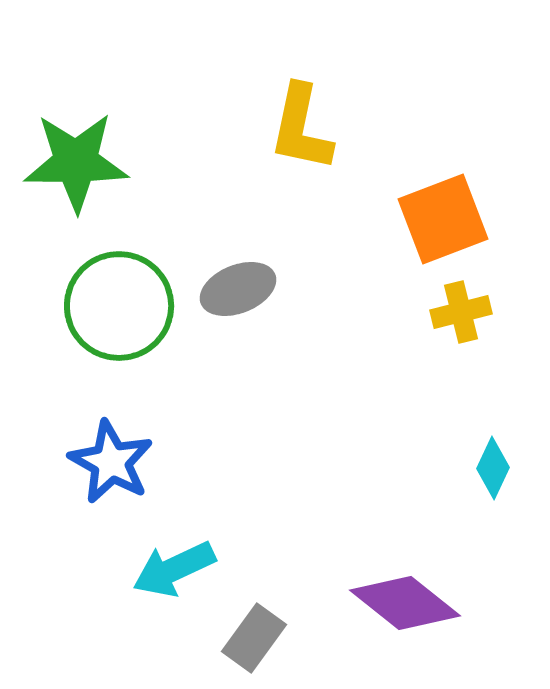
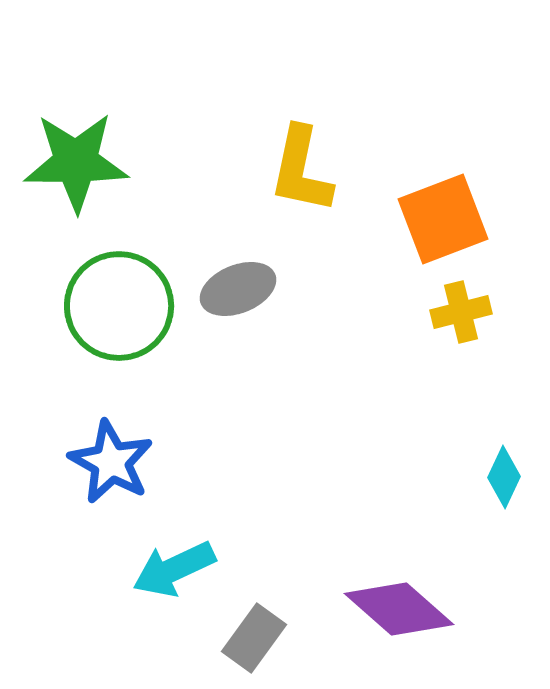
yellow L-shape: moved 42 px down
cyan diamond: moved 11 px right, 9 px down
purple diamond: moved 6 px left, 6 px down; rotated 3 degrees clockwise
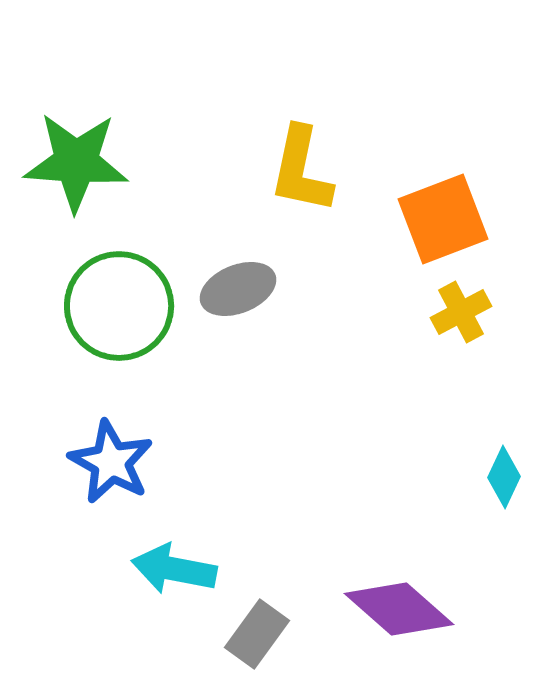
green star: rotated 4 degrees clockwise
yellow cross: rotated 14 degrees counterclockwise
cyan arrow: rotated 36 degrees clockwise
gray rectangle: moved 3 px right, 4 px up
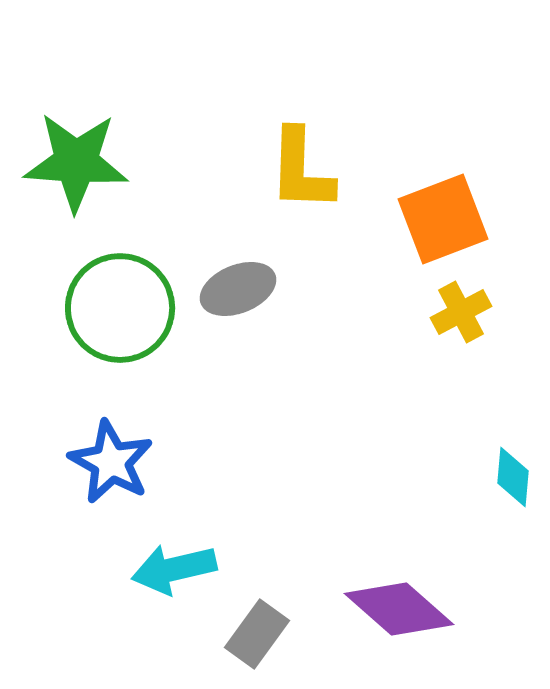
yellow L-shape: rotated 10 degrees counterclockwise
green circle: moved 1 px right, 2 px down
cyan diamond: moved 9 px right; rotated 20 degrees counterclockwise
cyan arrow: rotated 24 degrees counterclockwise
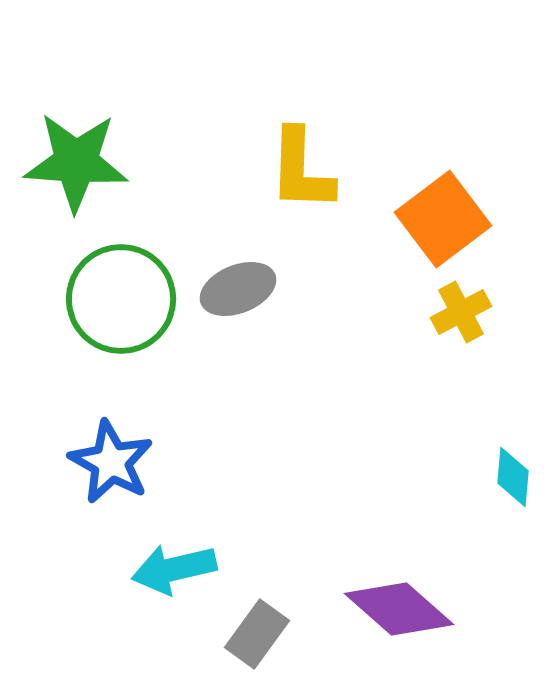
orange square: rotated 16 degrees counterclockwise
green circle: moved 1 px right, 9 px up
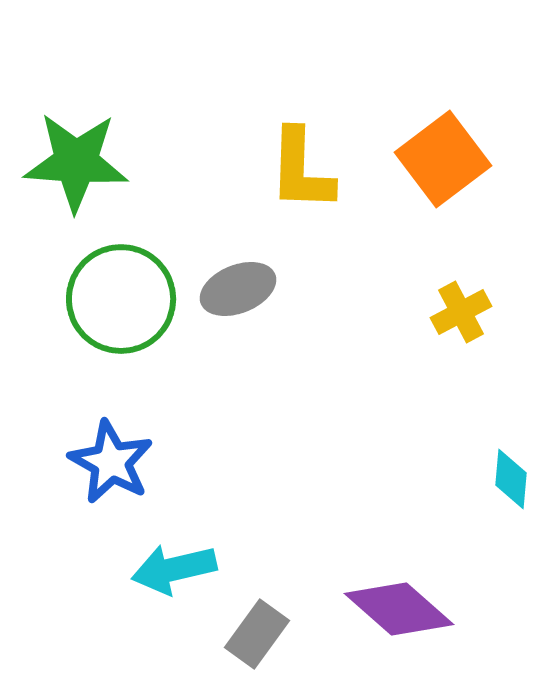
orange square: moved 60 px up
cyan diamond: moved 2 px left, 2 px down
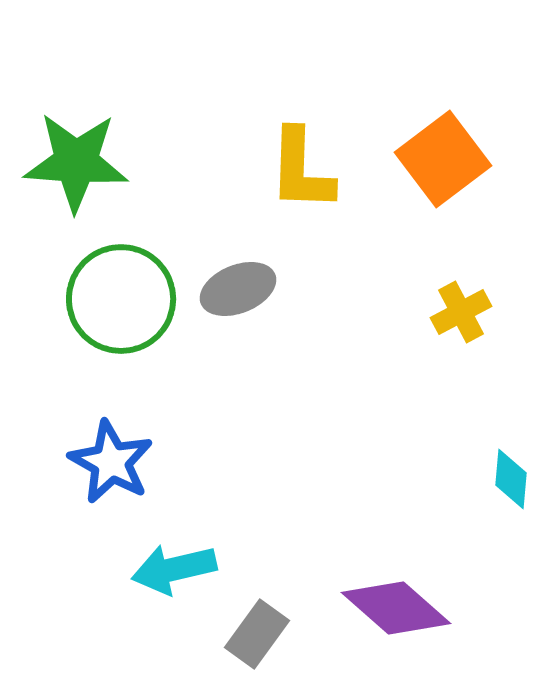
purple diamond: moved 3 px left, 1 px up
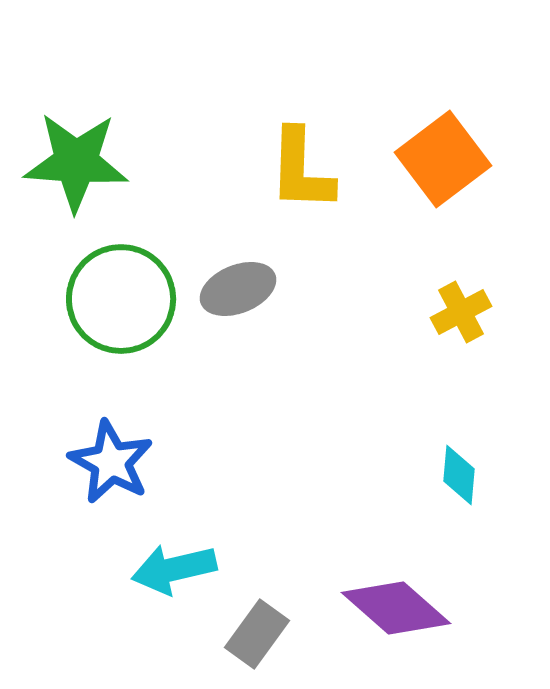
cyan diamond: moved 52 px left, 4 px up
